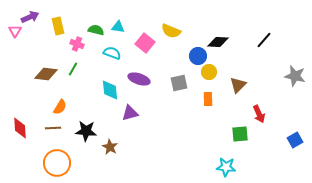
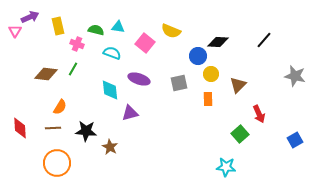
yellow circle: moved 2 px right, 2 px down
green square: rotated 36 degrees counterclockwise
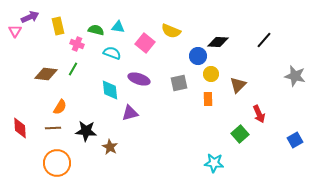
cyan star: moved 12 px left, 4 px up
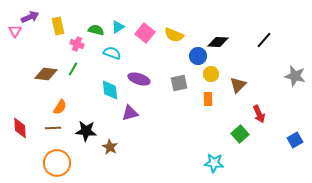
cyan triangle: rotated 40 degrees counterclockwise
yellow semicircle: moved 3 px right, 4 px down
pink square: moved 10 px up
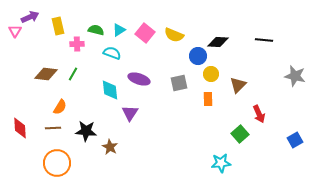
cyan triangle: moved 1 px right, 3 px down
black line: rotated 54 degrees clockwise
pink cross: rotated 24 degrees counterclockwise
green line: moved 5 px down
purple triangle: rotated 42 degrees counterclockwise
cyan star: moved 7 px right; rotated 12 degrees counterclockwise
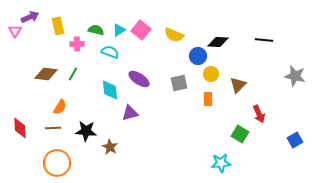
pink square: moved 4 px left, 3 px up
cyan semicircle: moved 2 px left, 1 px up
purple ellipse: rotated 15 degrees clockwise
purple triangle: rotated 42 degrees clockwise
green square: rotated 18 degrees counterclockwise
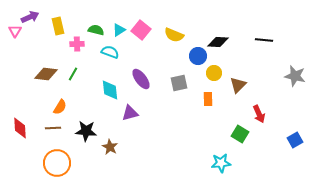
yellow circle: moved 3 px right, 1 px up
purple ellipse: moved 2 px right; rotated 20 degrees clockwise
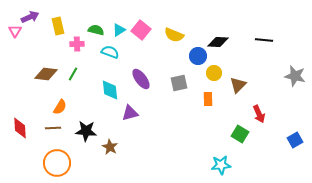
cyan star: moved 2 px down
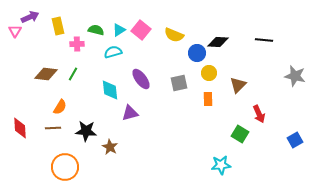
cyan semicircle: moved 3 px right; rotated 36 degrees counterclockwise
blue circle: moved 1 px left, 3 px up
yellow circle: moved 5 px left
orange circle: moved 8 px right, 4 px down
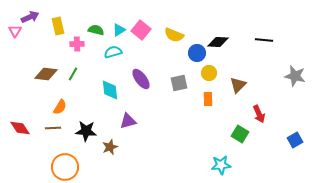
purple triangle: moved 2 px left, 8 px down
red diamond: rotated 30 degrees counterclockwise
brown star: rotated 21 degrees clockwise
